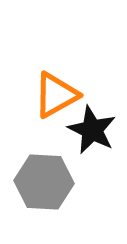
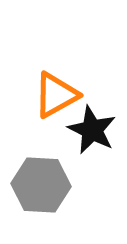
gray hexagon: moved 3 px left, 3 px down
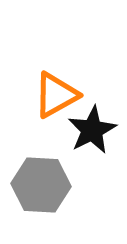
black star: rotated 18 degrees clockwise
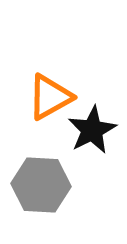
orange triangle: moved 6 px left, 2 px down
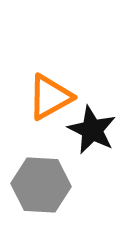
black star: rotated 18 degrees counterclockwise
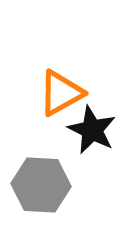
orange triangle: moved 11 px right, 4 px up
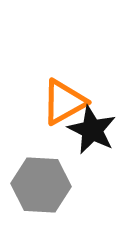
orange triangle: moved 3 px right, 9 px down
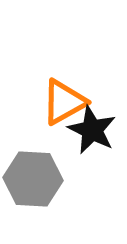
gray hexagon: moved 8 px left, 6 px up
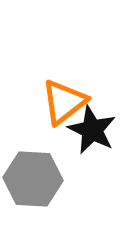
orange triangle: rotated 9 degrees counterclockwise
